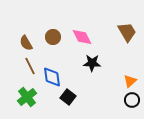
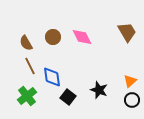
black star: moved 7 px right, 27 px down; rotated 18 degrees clockwise
green cross: moved 1 px up
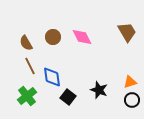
orange triangle: moved 1 px down; rotated 24 degrees clockwise
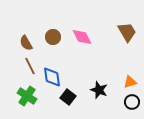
green cross: rotated 18 degrees counterclockwise
black circle: moved 2 px down
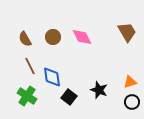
brown semicircle: moved 1 px left, 4 px up
black square: moved 1 px right
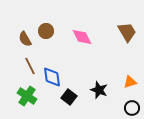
brown circle: moved 7 px left, 6 px up
black circle: moved 6 px down
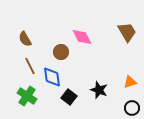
brown circle: moved 15 px right, 21 px down
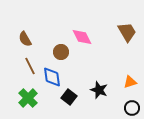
green cross: moved 1 px right, 2 px down; rotated 12 degrees clockwise
